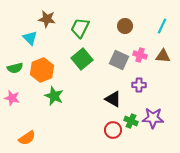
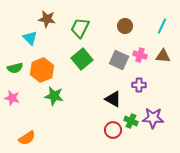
green star: rotated 12 degrees counterclockwise
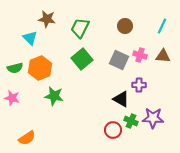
orange hexagon: moved 2 px left, 2 px up
black triangle: moved 8 px right
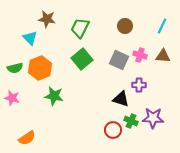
black triangle: rotated 12 degrees counterclockwise
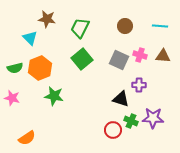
cyan line: moved 2 px left; rotated 70 degrees clockwise
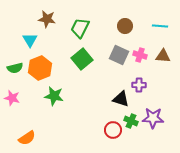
cyan triangle: moved 2 px down; rotated 14 degrees clockwise
gray square: moved 5 px up
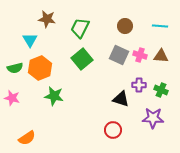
brown triangle: moved 2 px left
green cross: moved 30 px right, 31 px up
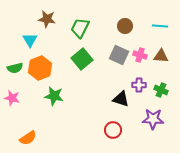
purple star: moved 1 px down
orange semicircle: moved 1 px right
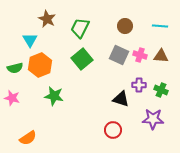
brown star: rotated 18 degrees clockwise
orange hexagon: moved 3 px up
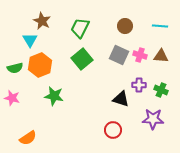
brown star: moved 5 px left, 2 px down
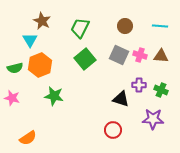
green square: moved 3 px right
